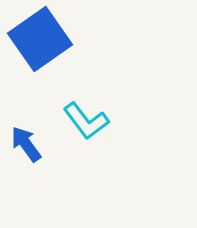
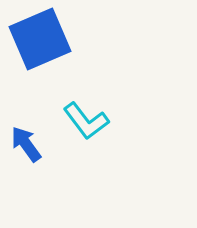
blue square: rotated 12 degrees clockwise
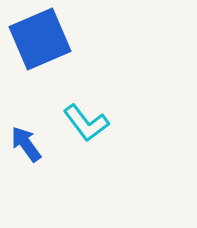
cyan L-shape: moved 2 px down
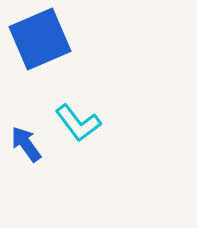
cyan L-shape: moved 8 px left
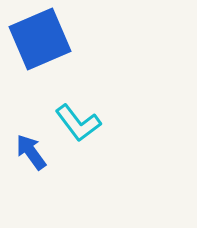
blue arrow: moved 5 px right, 8 px down
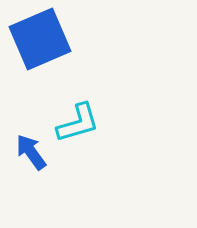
cyan L-shape: rotated 69 degrees counterclockwise
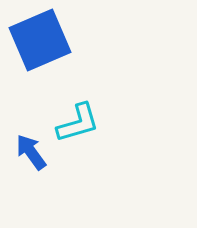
blue square: moved 1 px down
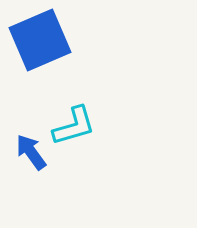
cyan L-shape: moved 4 px left, 3 px down
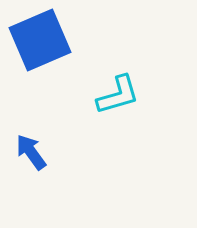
cyan L-shape: moved 44 px right, 31 px up
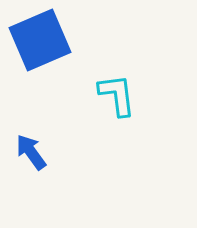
cyan L-shape: moved 1 px left; rotated 81 degrees counterclockwise
